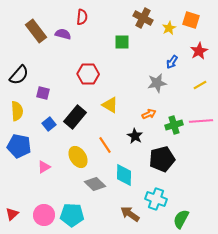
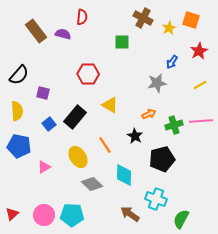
gray diamond: moved 3 px left
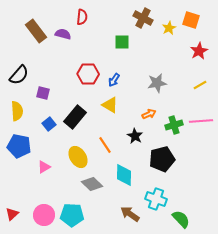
blue arrow: moved 58 px left, 18 px down
green semicircle: rotated 108 degrees clockwise
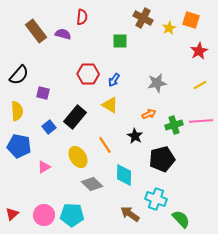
green square: moved 2 px left, 1 px up
blue square: moved 3 px down
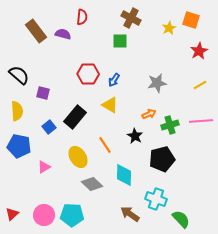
brown cross: moved 12 px left
black semicircle: rotated 90 degrees counterclockwise
green cross: moved 4 px left
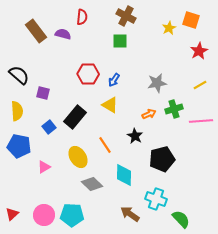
brown cross: moved 5 px left, 2 px up
green cross: moved 4 px right, 16 px up
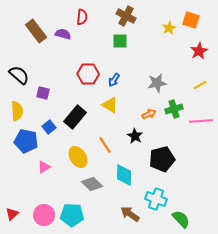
blue pentagon: moved 7 px right, 5 px up
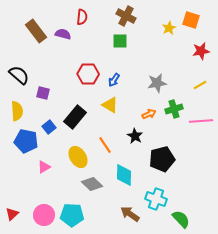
red star: moved 2 px right; rotated 18 degrees clockwise
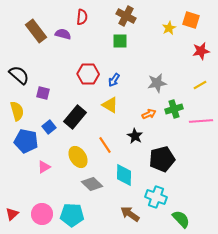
yellow semicircle: rotated 12 degrees counterclockwise
cyan cross: moved 2 px up
pink circle: moved 2 px left, 1 px up
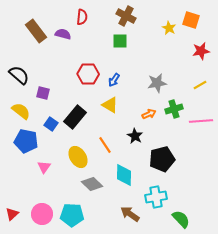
yellow star: rotated 16 degrees counterclockwise
yellow semicircle: moved 4 px right; rotated 36 degrees counterclockwise
blue square: moved 2 px right, 3 px up; rotated 16 degrees counterclockwise
pink triangle: rotated 24 degrees counterclockwise
cyan cross: rotated 30 degrees counterclockwise
